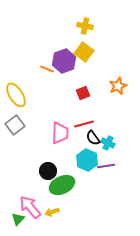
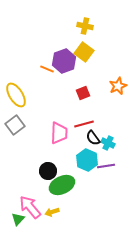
pink trapezoid: moved 1 px left
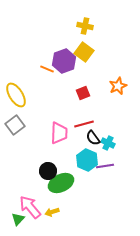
purple line: moved 1 px left
green ellipse: moved 1 px left, 2 px up
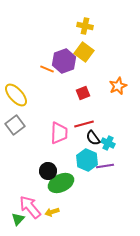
yellow ellipse: rotated 10 degrees counterclockwise
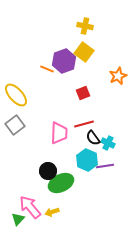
orange star: moved 10 px up
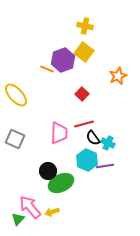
purple hexagon: moved 1 px left, 1 px up
red square: moved 1 px left, 1 px down; rotated 24 degrees counterclockwise
gray square: moved 14 px down; rotated 30 degrees counterclockwise
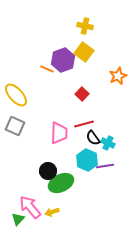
gray square: moved 13 px up
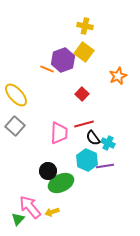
gray square: rotated 18 degrees clockwise
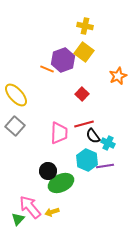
black semicircle: moved 2 px up
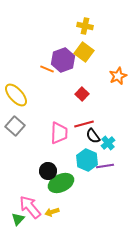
cyan cross: rotated 24 degrees clockwise
